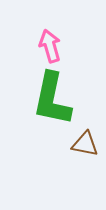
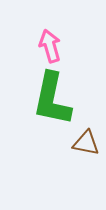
brown triangle: moved 1 px right, 1 px up
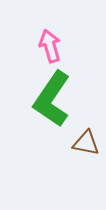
green L-shape: rotated 22 degrees clockwise
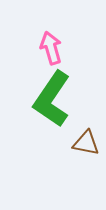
pink arrow: moved 1 px right, 2 px down
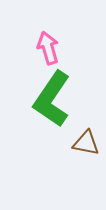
pink arrow: moved 3 px left
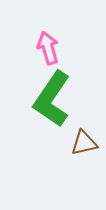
brown triangle: moved 2 px left; rotated 24 degrees counterclockwise
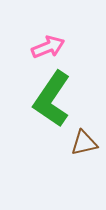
pink arrow: moved 1 px up; rotated 84 degrees clockwise
